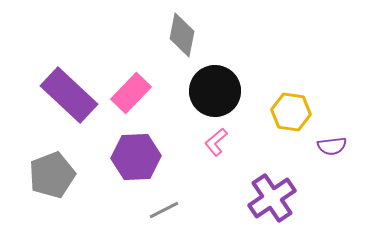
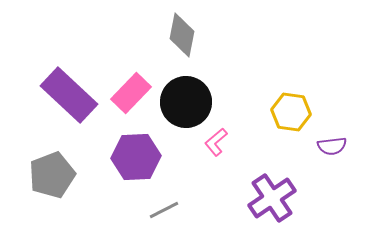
black circle: moved 29 px left, 11 px down
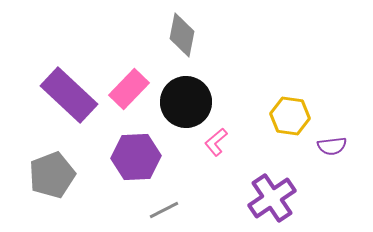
pink rectangle: moved 2 px left, 4 px up
yellow hexagon: moved 1 px left, 4 px down
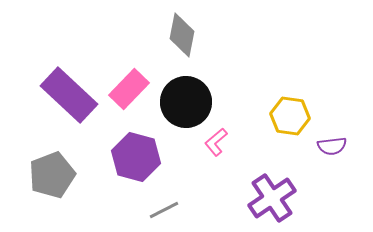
purple hexagon: rotated 18 degrees clockwise
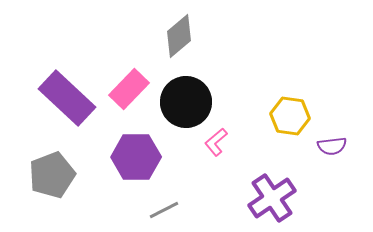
gray diamond: moved 3 px left, 1 px down; rotated 39 degrees clockwise
purple rectangle: moved 2 px left, 3 px down
purple hexagon: rotated 15 degrees counterclockwise
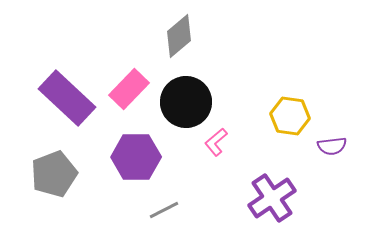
gray pentagon: moved 2 px right, 1 px up
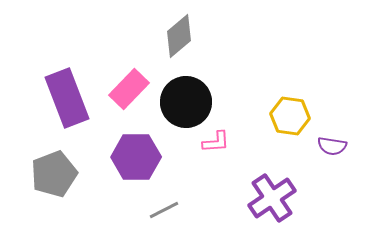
purple rectangle: rotated 26 degrees clockwise
pink L-shape: rotated 144 degrees counterclockwise
purple semicircle: rotated 16 degrees clockwise
